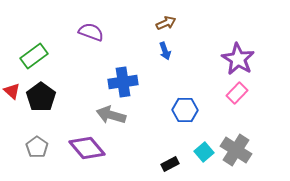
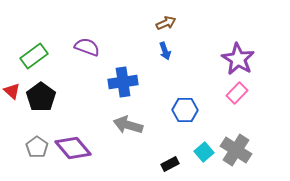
purple semicircle: moved 4 px left, 15 px down
gray arrow: moved 17 px right, 10 px down
purple diamond: moved 14 px left
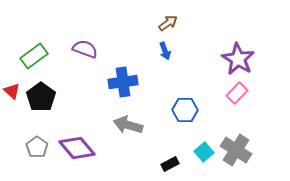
brown arrow: moved 2 px right; rotated 12 degrees counterclockwise
purple semicircle: moved 2 px left, 2 px down
purple diamond: moved 4 px right
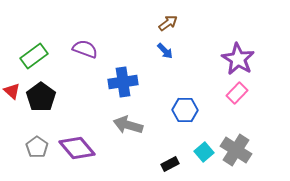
blue arrow: rotated 24 degrees counterclockwise
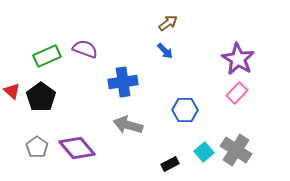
green rectangle: moved 13 px right; rotated 12 degrees clockwise
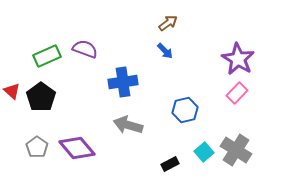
blue hexagon: rotated 15 degrees counterclockwise
